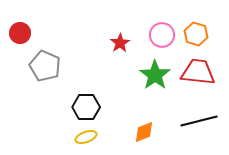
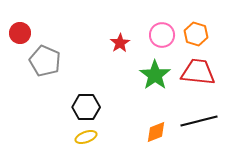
gray pentagon: moved 5 px up
orange diamond: moved 12 px right
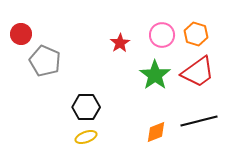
red circle: moved 1 px right, 1 px down
red trapezoid: rotated 138 degrees clockwise
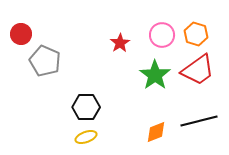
red trapezoid: moved 2 px up
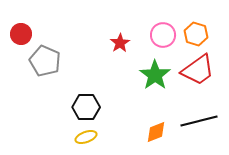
pink circle: moved 1 px right
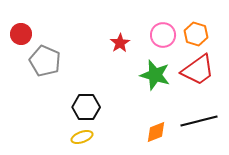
green star: rotated 20 degrees counterclockwise
yellow ellipse: moved 4 px left
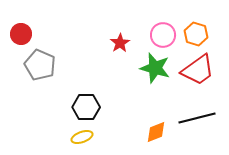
gray pentagon: moved 5 px left, 4 px down
green star: moved 7 px up
black line: moved 2 px left, 3 px up
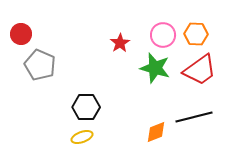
orange hexagon: rotated 15 degrees counterclockwise
red trapezoid: moved 2 px right
black line: moved 3 px left, 1 px up
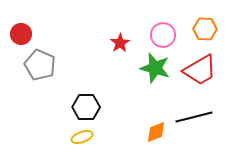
orange hexagon: moved 9 px right, 5 px up
red trapezoid: rotated 6 degrees clockwise
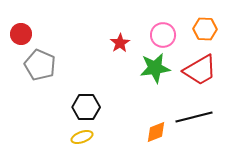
green star: rotated 24 degrees counterclockwise
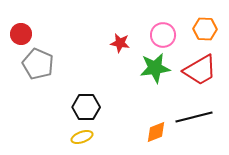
red star: rotated 30 degrees counterclockwise
gray pentagon: moved 2 px left, 1 px up
